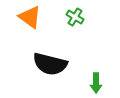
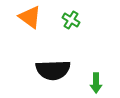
green cross: moved 4 px left, 3 px down
black semicircle: moved 3 px right, 6 px down; rotated 16 degrees counterclockwise
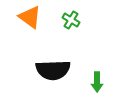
green arrow: moved 1 px right, 1 px up
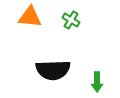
orange triangle: rotated 30 degrees counterclockwise
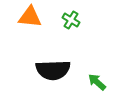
green arrow: rotated 132 degrees clockwise
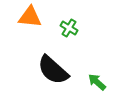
green cross: moved 2 px left, 8 px down
black semicircle: rotated 44 degrees clockwise
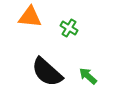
black semicircle: moved 6 px left, 2 px down
green arrow: moved 9 px left, 6 px up
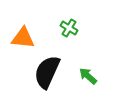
orange triangle: moved 7 px left, 21 px down
black semicircle: rotated 72 degrees clockwise
